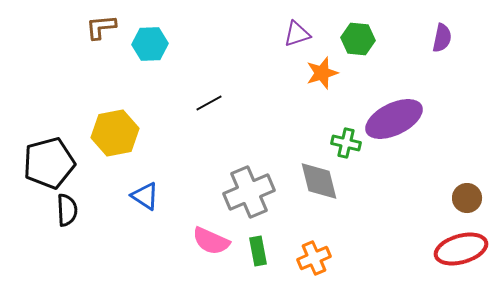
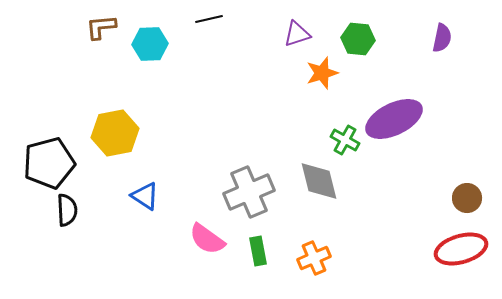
black line: moved 84 px up; rotated 16 degrees clockwise
green cross: moved 1 px left, 3 px up; rotated 16 degrees clockwise
pink semicircle: moved 4 px left, 2 px up; rotated 12 degrees clockwise
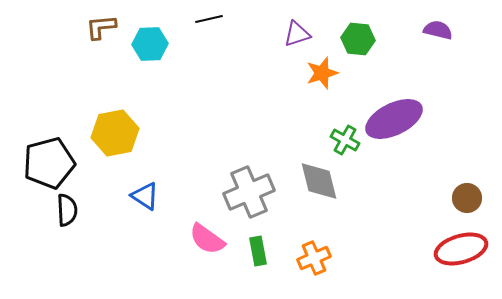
purple semicircle: moved 4 px left, 8 px up; rotated 88 degrees counterclockwise
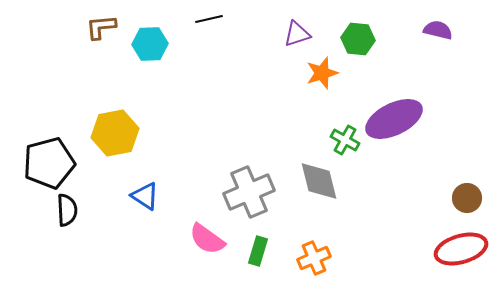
green rectangle: rotated 28 degrees clockwise
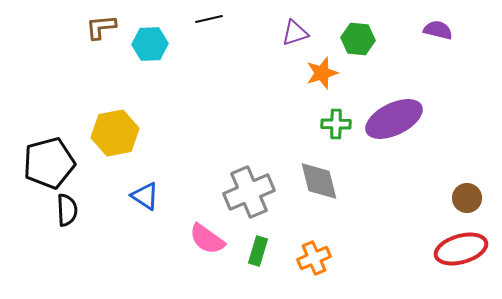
purple triangle: moved 2 px left, 1 px up
green cross: moved 9 px left, 16 px up; rotated 28 degrees counterclockwise
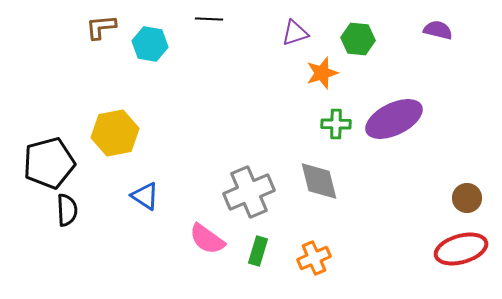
black line: rotated 16 degrees clockwise
cyan hexagon: rotated 12 degrees clockwise
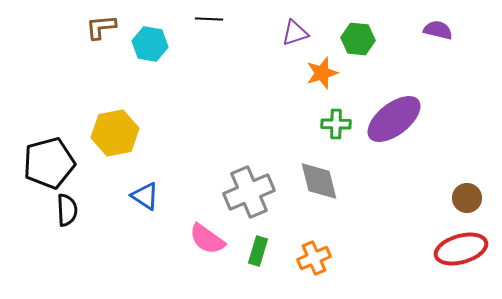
purple ellipse: rotated 12 degrees counterclockwise
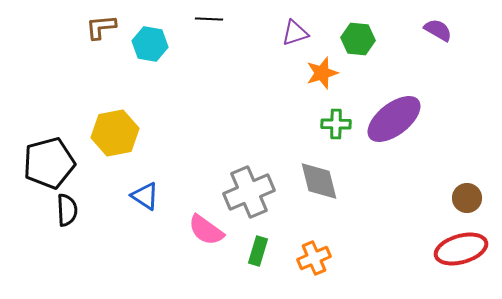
purple semicircle: rotated 16 degrees clockwise
pink semicircle: moved 1 px left, 9 px up
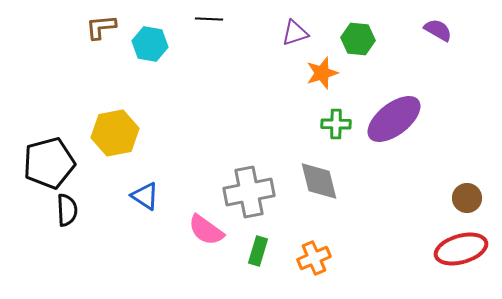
gray cross: rotated 12 degrees clockwise
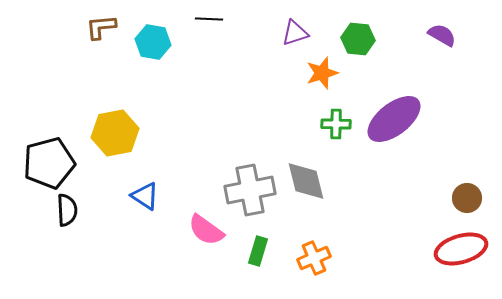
purple semicircle: moved 4 px right, 5 px down
cyan hexagon: moved 3 px right, 2 px up
gray diamond: moved 13 px left
gray cross: moved 1 px right, 2 px up
